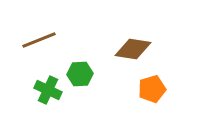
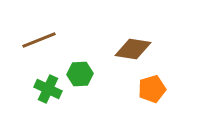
green cross: moved 1 px up
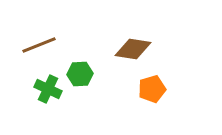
brown line: moved 5 px down
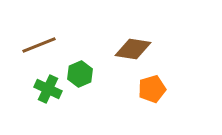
green hexagon: rotated 20 degrees counterclockwise
